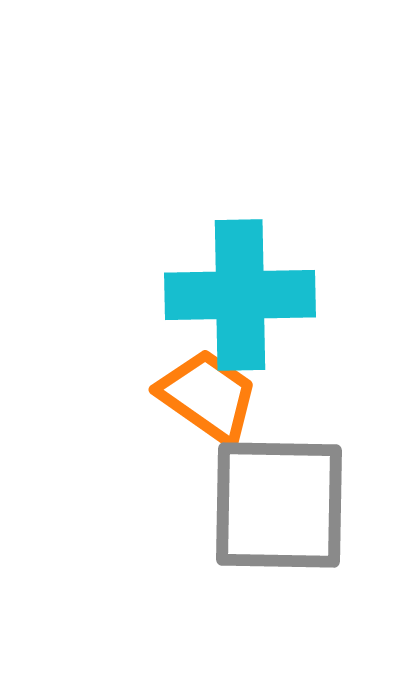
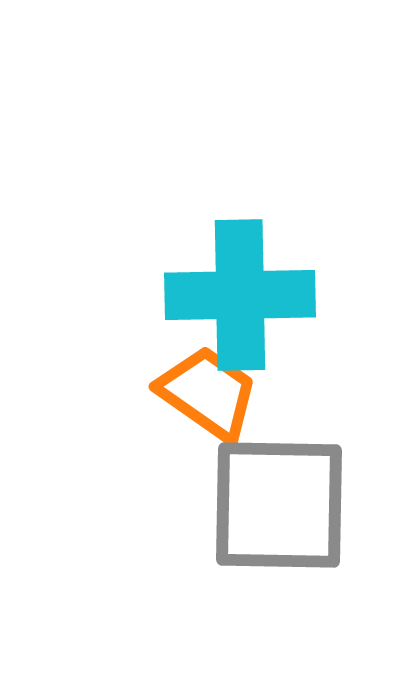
orange trapezoid: moved 3 px up
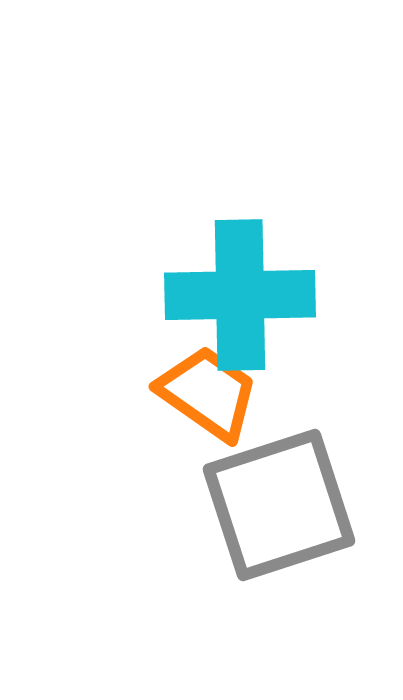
gray square: rotated 19 degrees counterclockwise
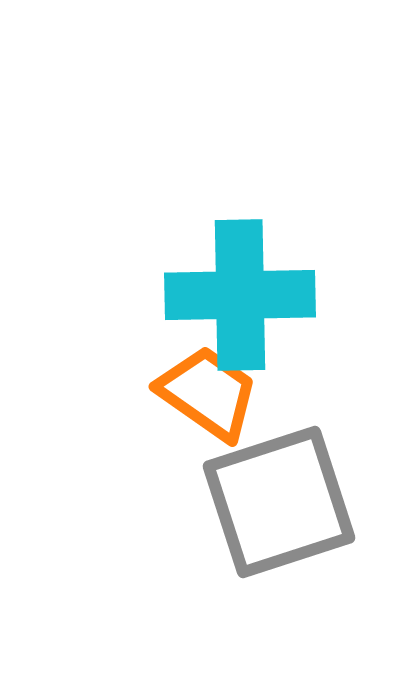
gray square: moved 3 px up
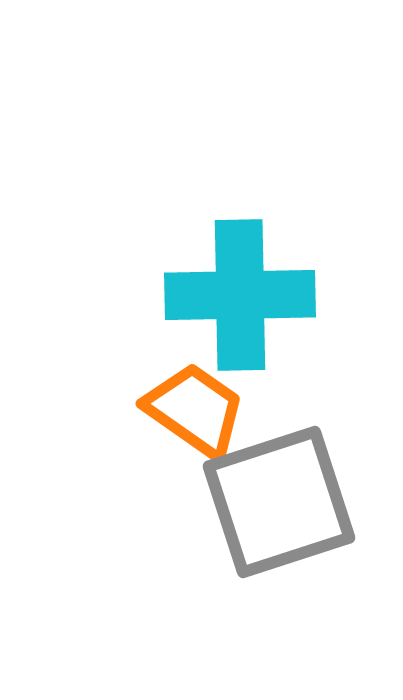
orange trapezoid: moved 13 px left, 17 px down
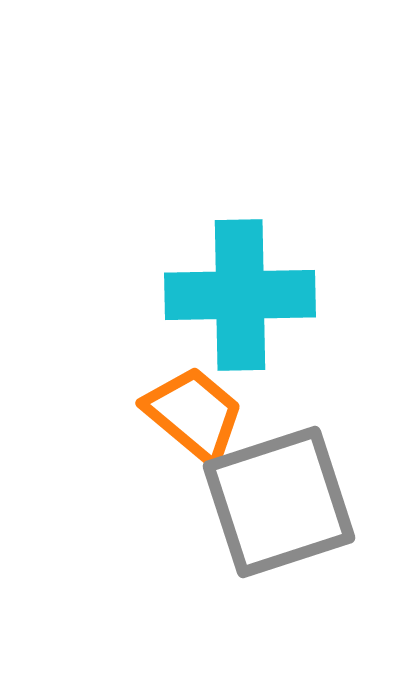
orange trapezoid: moved 1 px left, 4 px down; rotated 5 degrees clockwise
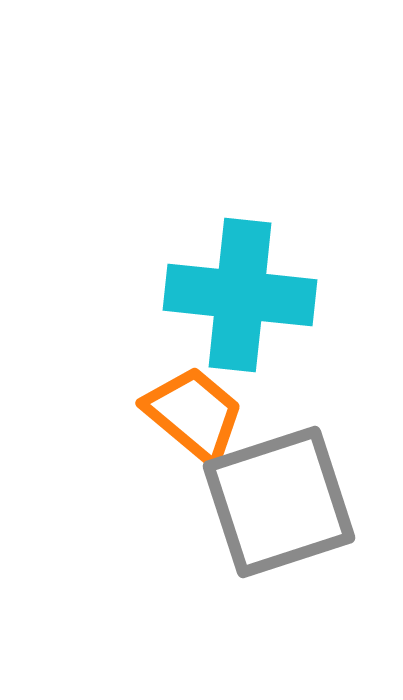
cyan cross: rotated 7 degrees clockwise
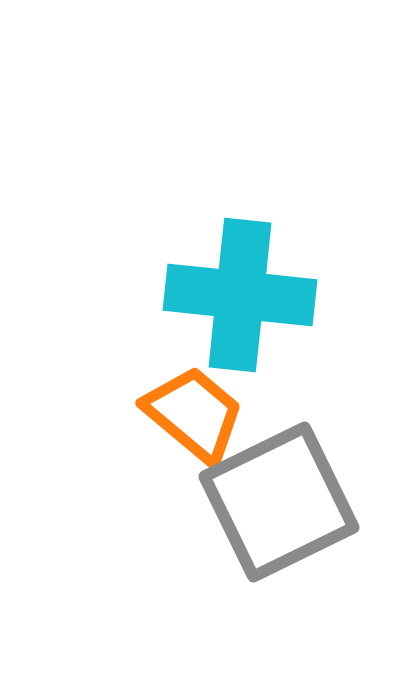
gray square: rotated 8 degrees counterclockwise
